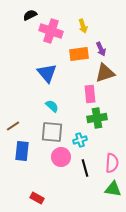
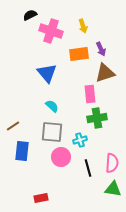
black line: moved 3 px right
red rectangle: moved 4 px right; rotated 40 degrees counterclockwise
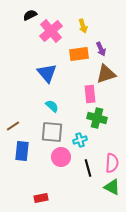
pink cross: rotated 30 degrees clockwise
brown triangle: moved 1 px right, 1 px down
green cross: rotated 24 degrees clockwise
green triangle: moved 1 px left, 2 px up; rotated 18 degrees clockwise
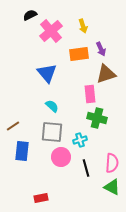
black line: moved 2 px left
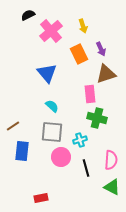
black semicircle: moved 2 px left
orange rectangle: rotated 72 degrees clockwise
pink semicircle: moved 1 px left, 3 px up
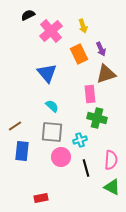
brown line: moved 2 px right
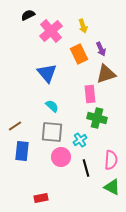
cyan cross: rotated 16 degrees counterclockwise
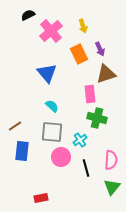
purple arrow: moved 1 px left
green triangle: rotated 42 degrees clockwise
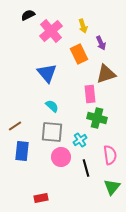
purple arrow: moved 1 px right, 6 px up
pink semicircle: moved 1 px left, 5 px up; rotated 12 degrees counterclockwise
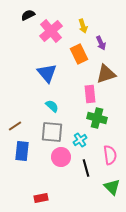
green triangle: rotated 24 degrees counterclockwise
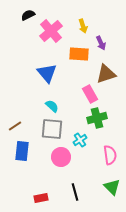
orange rectangle: rotated 60 degrees counterclockwise
pink rectangle: rotated 24 degrees counterclockwise
green cross: rotated 30 degrees counterclockwise
gray square: moved 3 px up
black line: moved 11 px left, 24 px down
